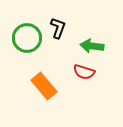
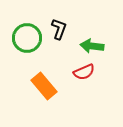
black L-shape: moved 1 px right, 1 px down
red semicircle: rotated 40 degrees counterclockwise
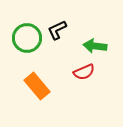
black L-shape: moved 2 px left, 1 px down; rotated 135 degrees counterclockwise
green arrow: moved 3 px right
orange rectangle: moved 7 px left
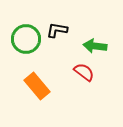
black L-shape: rotated 35 degrees clockwise
green circle: moved 1 px left, 1 px down
red semicircle: rotated 120 degrees counterclockwise
